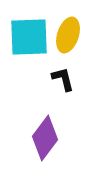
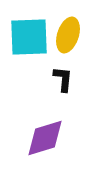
black L-shape: rotated 20 degrees clockwise
purple diamond: rotated 36 degrees clockwise
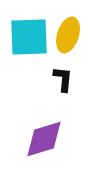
purple diamond: moved 1 px left, 1 px down
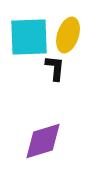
black L-shape: moved 8 px left, 11 px up
purple diamond: moved 1 px left, 2 px down
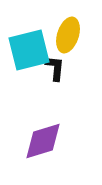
cyan square: moved 13 px down; rotated 12 degrees counterclockwise
